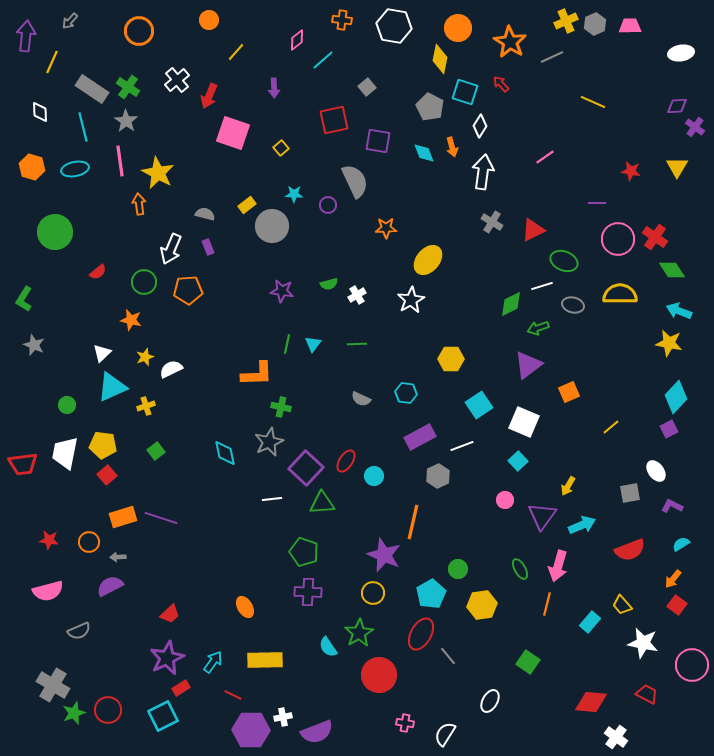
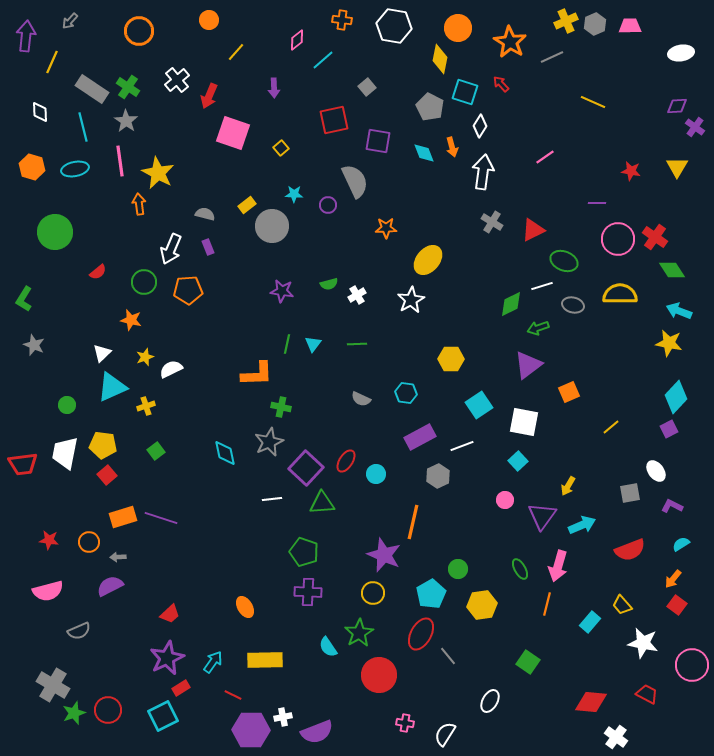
white square at (524, 422): rotated 12 degrees counterclockwise
cyan circle at (374, 476): moved 2 px right, 2 px up
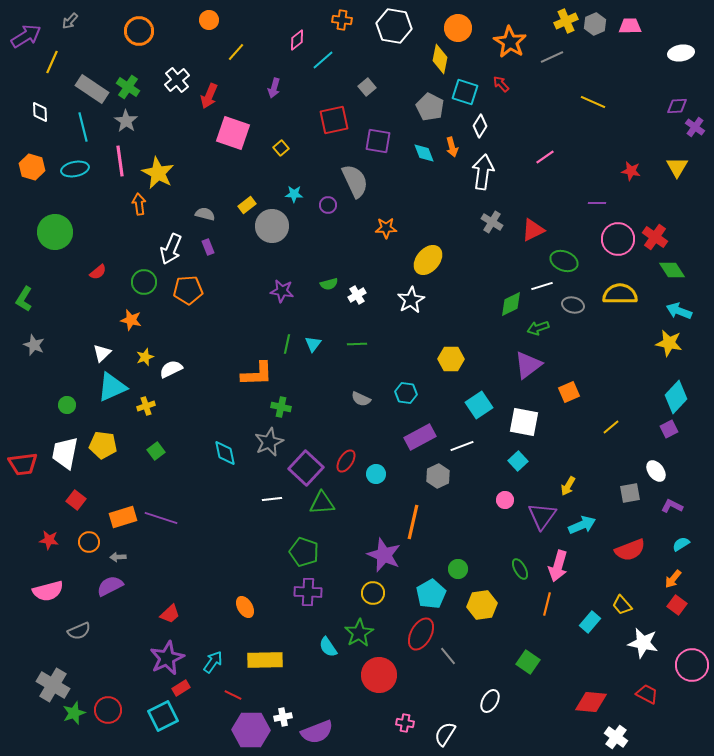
purple arrow at (26, 36): rotated 52 degrees clockwise
purple arrow at (274, 88): rotated 18 degrees clockwise
red square at (107, 475): moved 31 px left, 25 px down; rotated 12 degrees counterclockwise
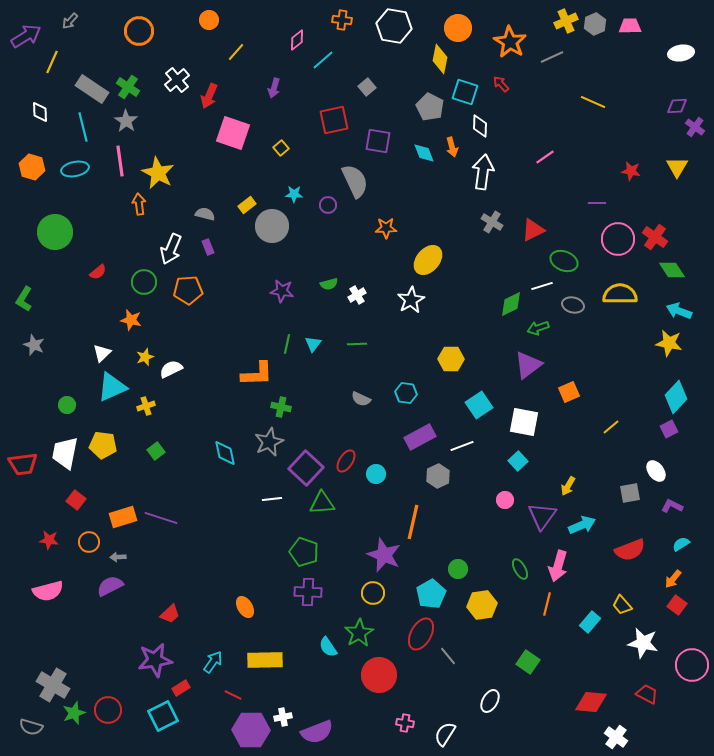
white diamond at (480, 126): rotated 30 degrees counterclockwise
gray semicircle at (79, 631): moved 48 px left, 96 px down; rotated 40 degrees clockwise
purple star at (167, 658): moved 12 px left, 2 px down; rotated 16 degrees clockwise
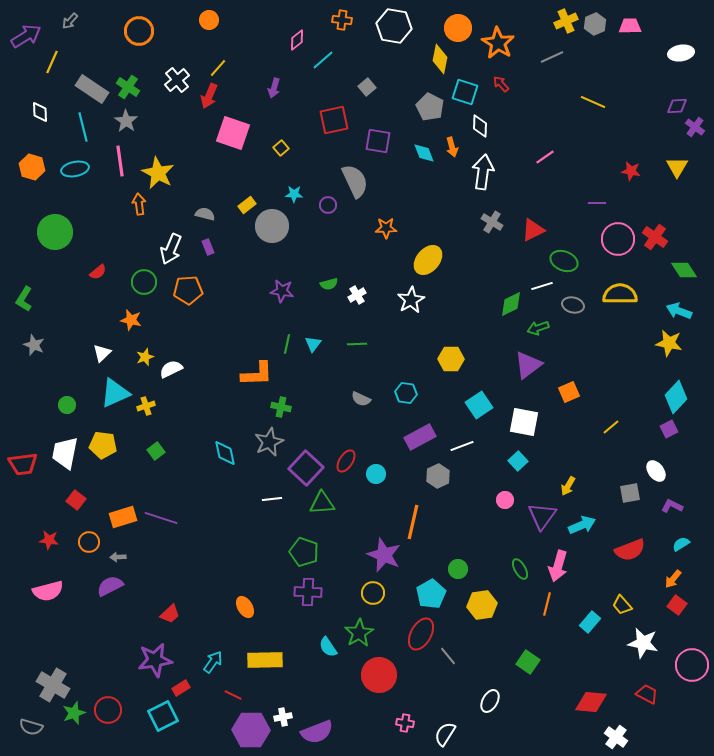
orange star at (510, 42): moved 12 px left, 1 px down
yellow line at (236, 52): moved 18 px left, 16 px down
green diamond at (672, 270): moved 12 px right
cyan triangle at (112, 387): moved 3 px right, 6 px down
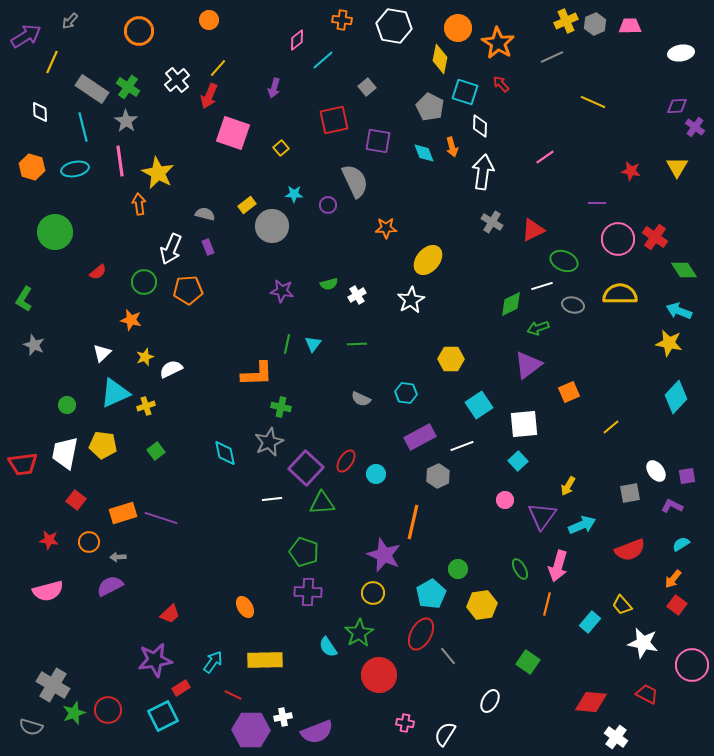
white square at (524, 422): moved 2 px down; rotated 16 degrees counterclockwise
purple square at (669, 429): moved 18 px right, 47 px down; rotated 18 degrees clockwise
orange rectangle at (123, 517): moved 4 px up
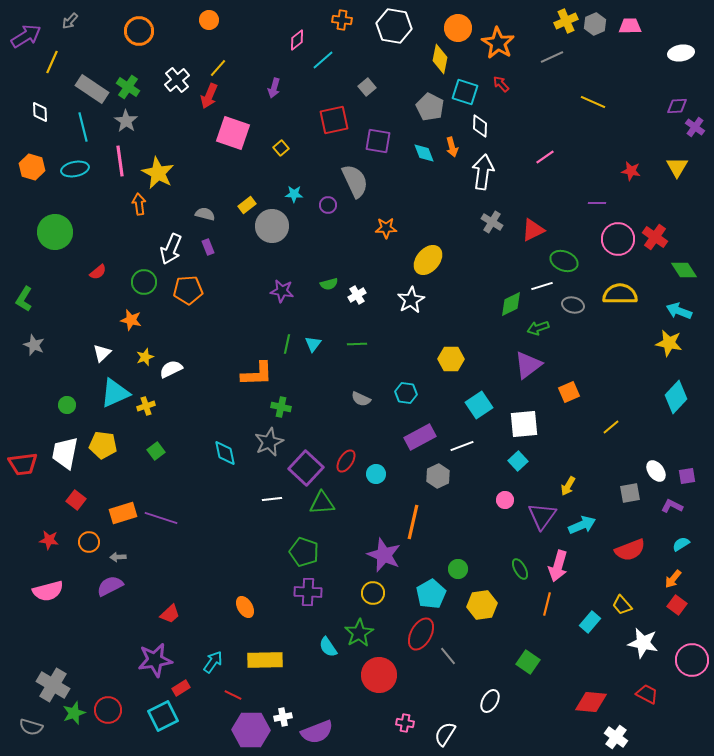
pink circle at (692, 665): moved 5 px up
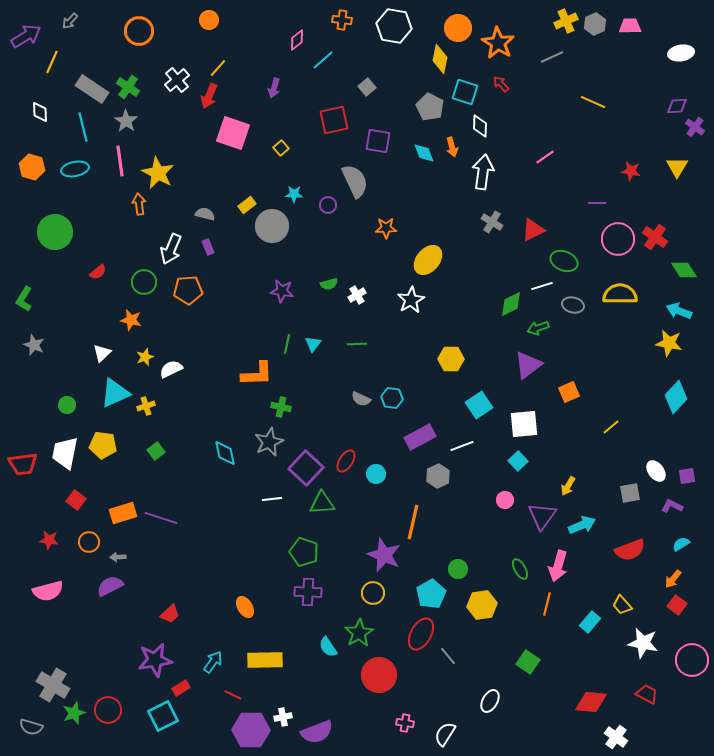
cyan hexagon at (406, 393): moved 14 px left, 5 px down
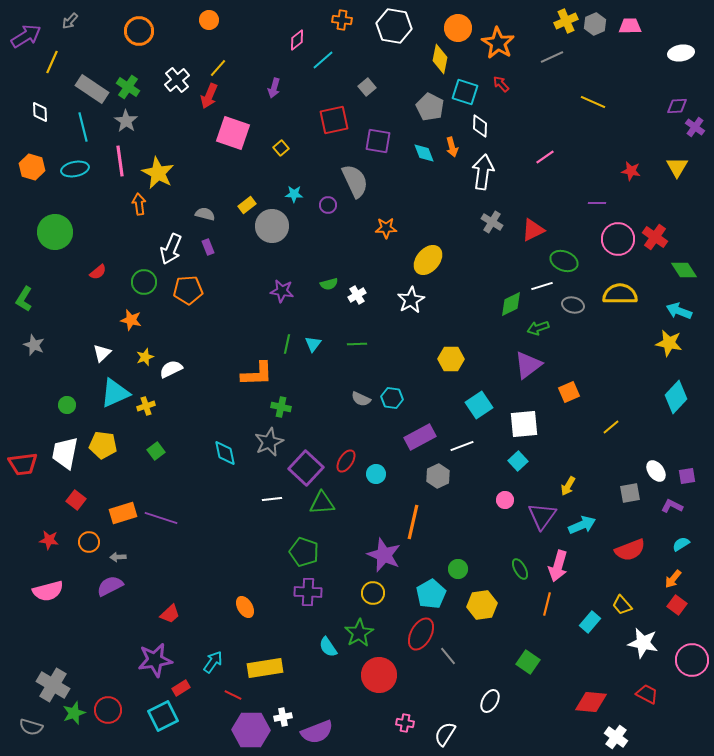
yellow rectangle at (265, 660): moved 8 px down; rotated 8 degrees counterclockwise
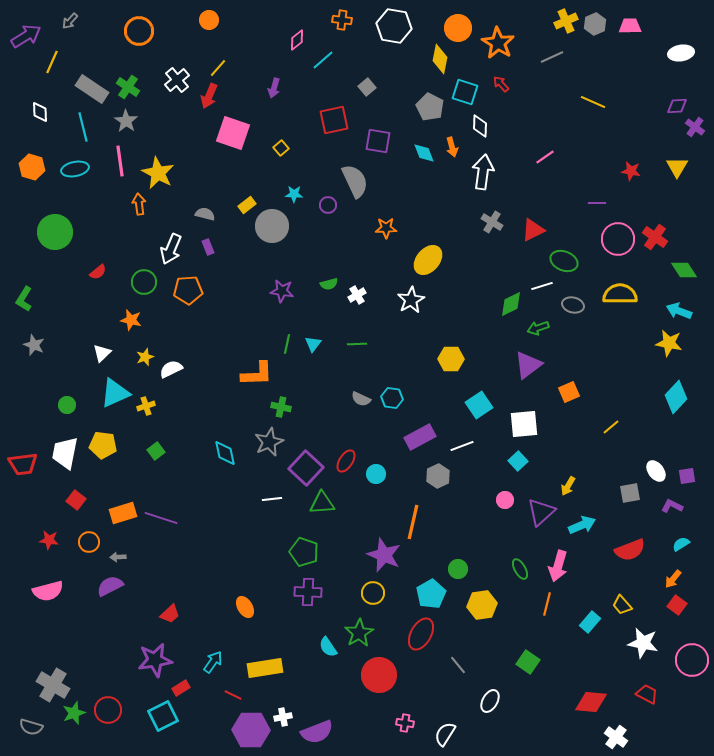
purple triangle at (542, 516): moved 1 px left, 4 px up; rotated 12 degrees clockwise
gray line at (448, 656): moved 10 px right, 9 px down
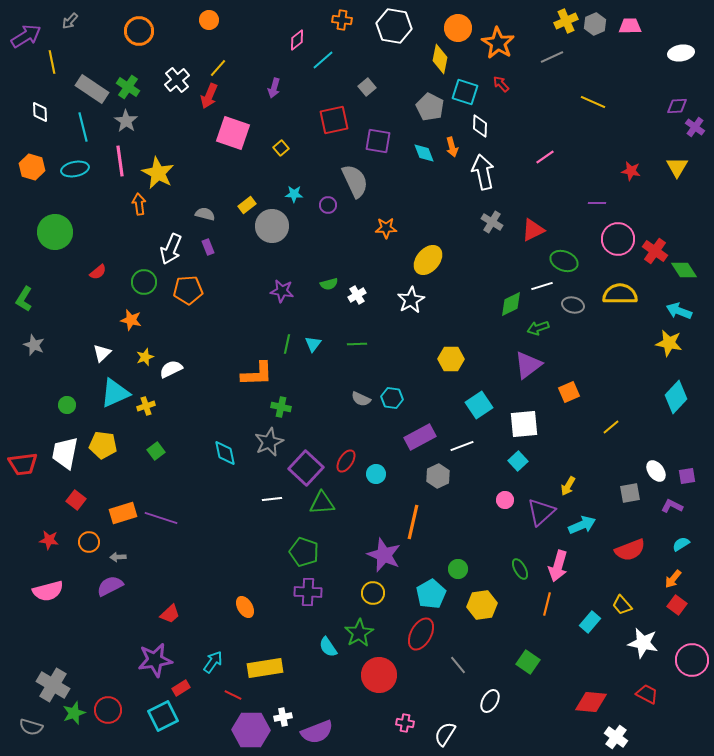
yellow line at (52, 62): rotated 35 degrees counterclockwise
white arrow at (483, 172): rotated 20 degrees counterclockwise
red cross at (655, 237): moved 14 px down
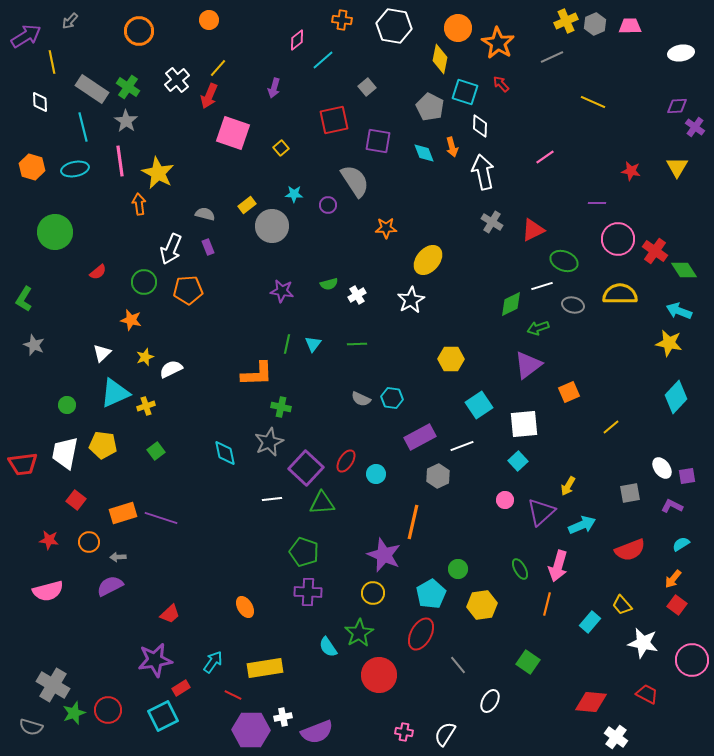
white diamond at (40, 112): moved 10 px up
gray semicircle at (355, 181): rotated 8 degrees counterclockwise
white ellipse at (656, 471): moved 6 px right, 3 px up
pink cross at (405, 723): moved 1 px left, 9 px down
